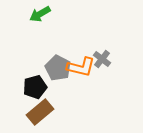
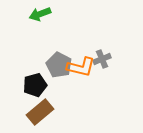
green arrow: rotated 10 degrees clockwise
gray cross: rotated 30 degrees clockwise
gray pentagon: moved 1 px right, 3 px up
black pentagon: moved 2 px up
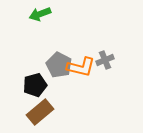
gray cross: moved 3 px right, 1 px down
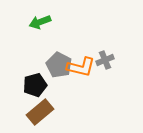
green arrow: moved 8 px down
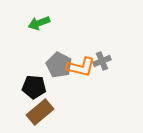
green arrow: moved 1 px left, 1 px down
gray cross: moved 3 px left, 1 px down
black pentagon: moved 1 px left, 2 px down; rotated 20 degrees clockwise
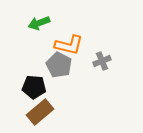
orange L-shape: moved 12 px left, 22 px up
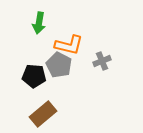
green arrow: rotated 60 degrees counterclockwise
black pentagon: moved 11 px up
brown rectangle: moved 3 px right, 2 px down
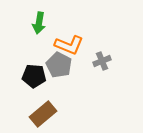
orange L-shape: rotated 8 degrees clockwise
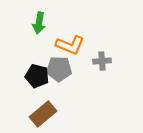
orange L-shape: moved 1 px right
gray cross: rotated 18 degrees clockwise
gray pentagon: moved 4 px down; rotated 25 degrees counterclockwise
black pentagon: moved 3 px right; rotated 10 degrees clockwise
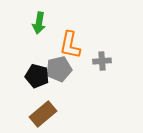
orange L-shape: rotated 80 degrees clockwise
gray pentagon: rotated 15 degrees counterclockwise
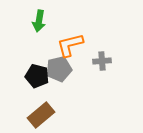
green arrow: moved 2 px up
orange L-shape: rotated 64 degrees clockwise
brown rectangle: moved 2 px left, 1 px down
